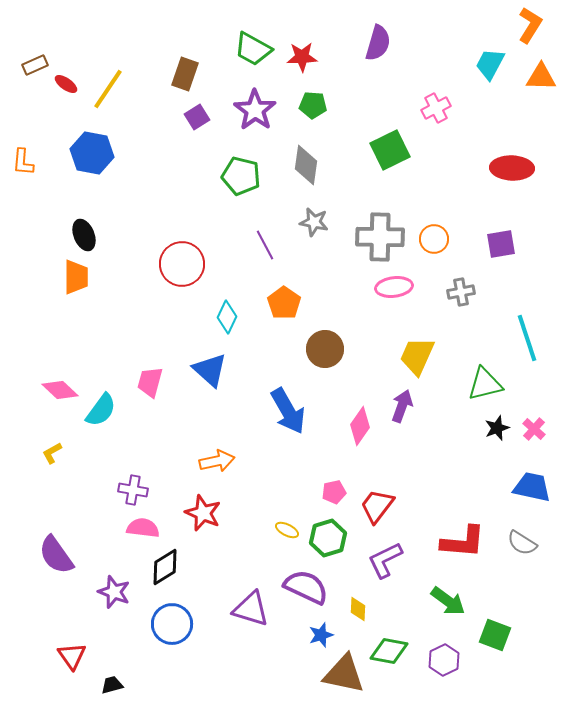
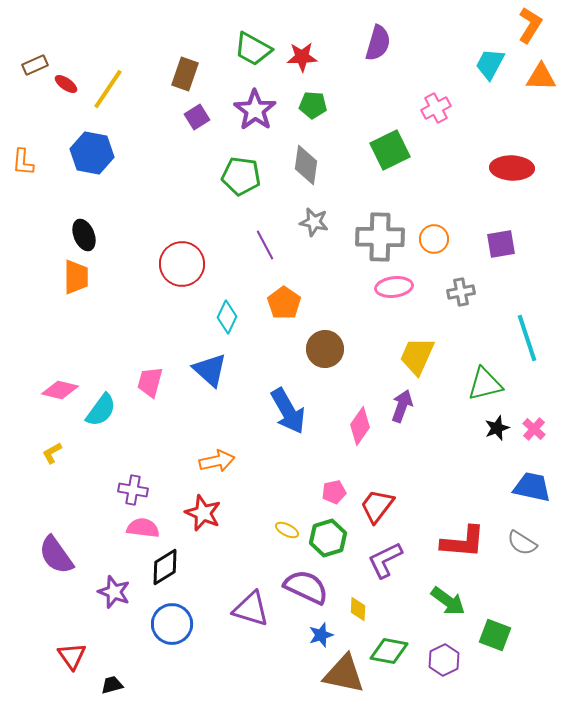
green pentagon at (241, 176): rotated 6 degrees counterclockwise
pink diamond at (60, 390): rotated 30 degrees counterclockwise
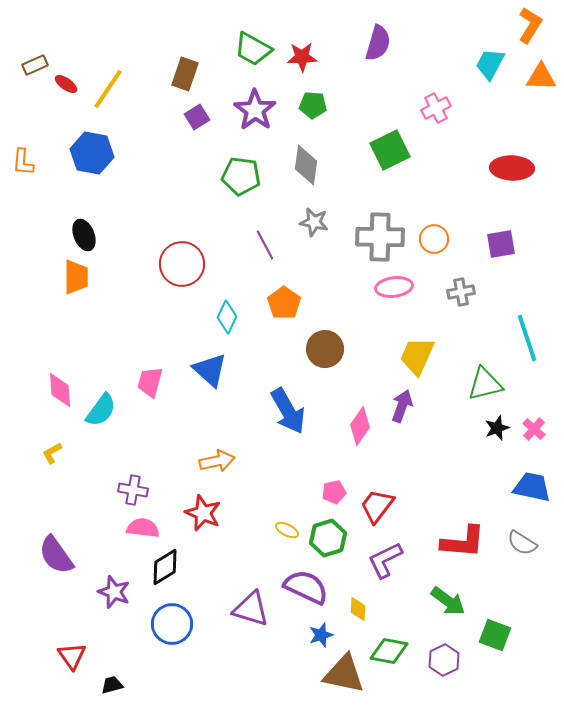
pink diamond at (60, 390): rotated 72 degrees clockwise
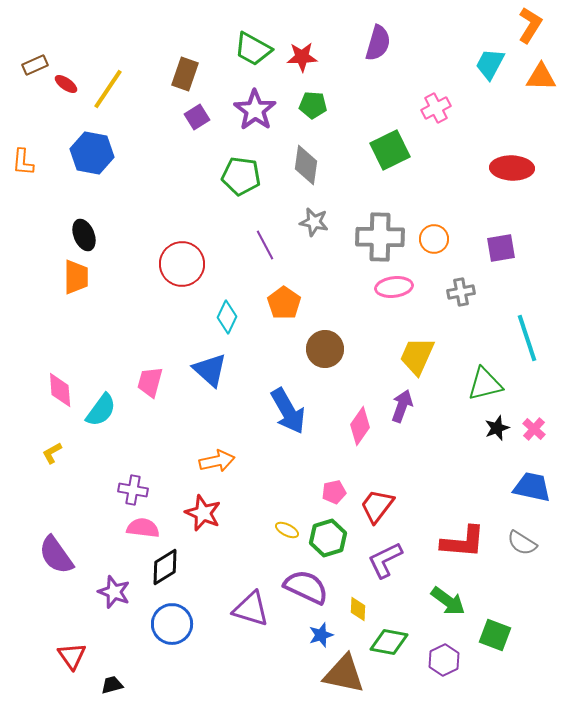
purple square at (501, 244): moved 4 px down
green diamond at (389, 651): moved 9 px up
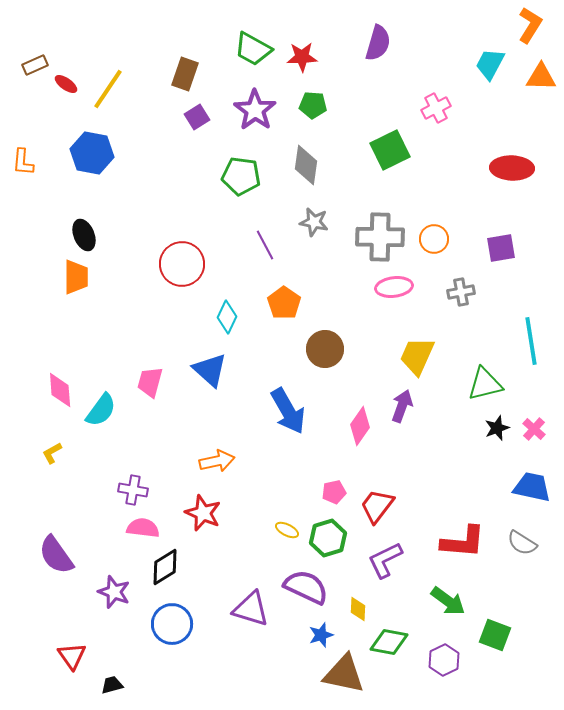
cyan line at (527, 338): moved 4 px right, 3 px down; rotated 9 degrees clockwise
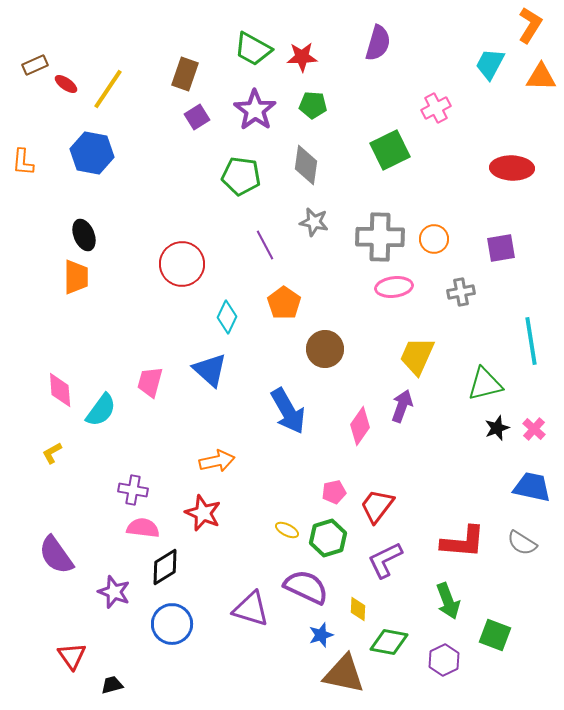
green arrow at (448, 601): rotated 33 degrees clockwise
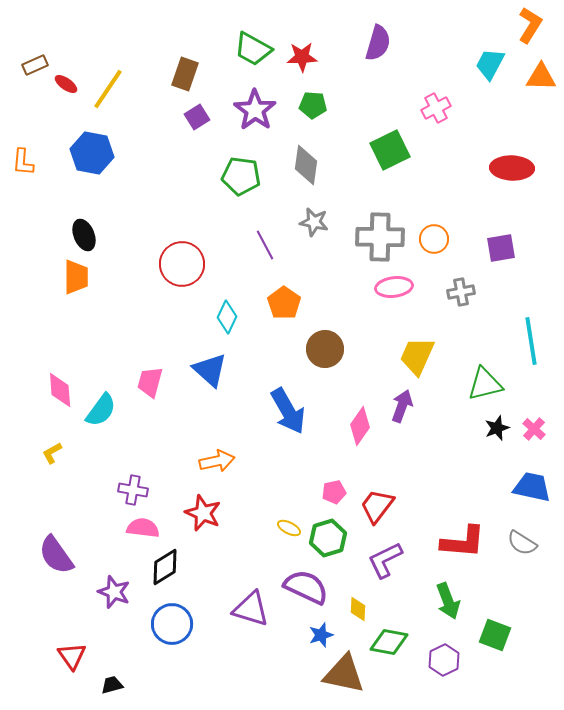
yellow ellipse at (287, 530): moved 2 px right, 2 px up
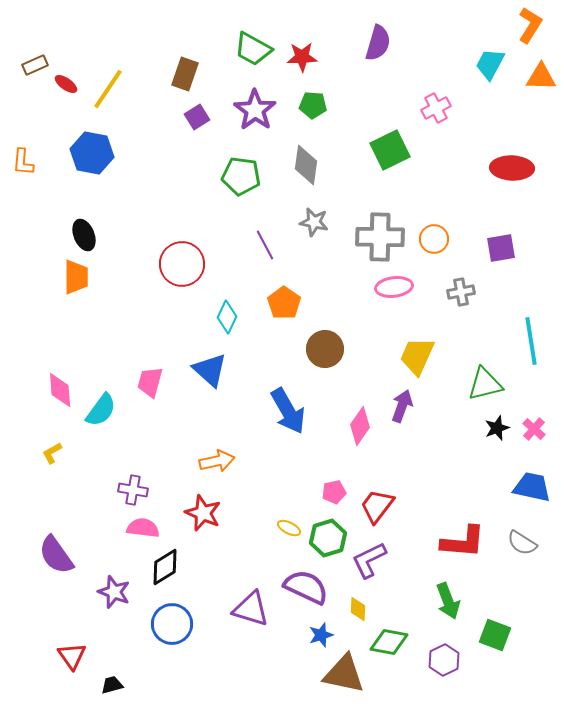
purple L-shape at (385, 560): moved 16 px left
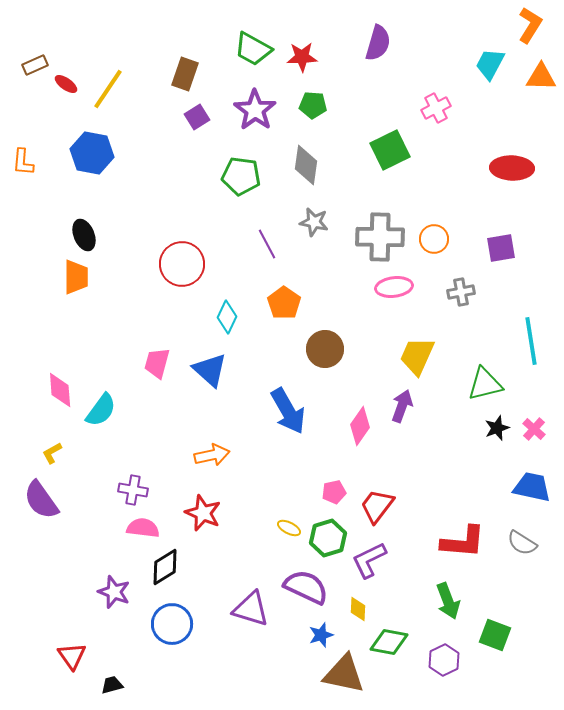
purple line at (265, 245): moved 2 px right, 1 px up
pink trapezoid at (150, 382): moved 7 px right, 19 px up
orange arrow at (217, 461): moved 5 px left, 6 px up
purple semicircle at (56, 555): moved 15 px left, 55 px up
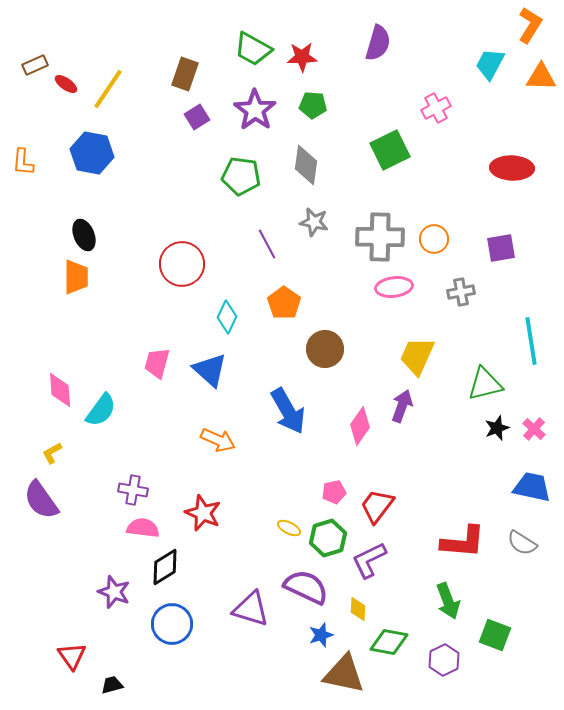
orange arrow at (212, 455): moved 6 px right, 15 px up; rotated 36 degrees clockwise
